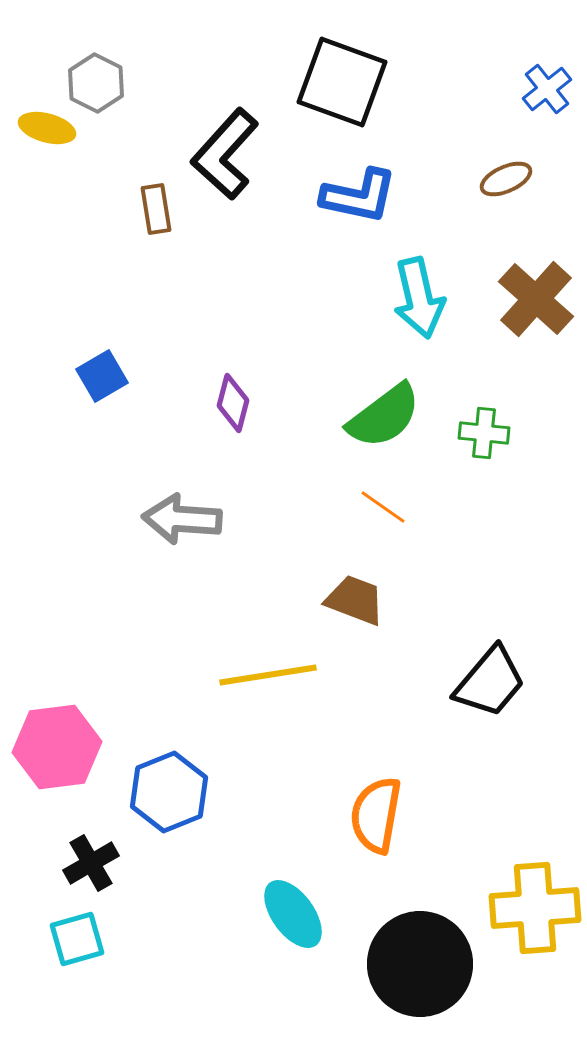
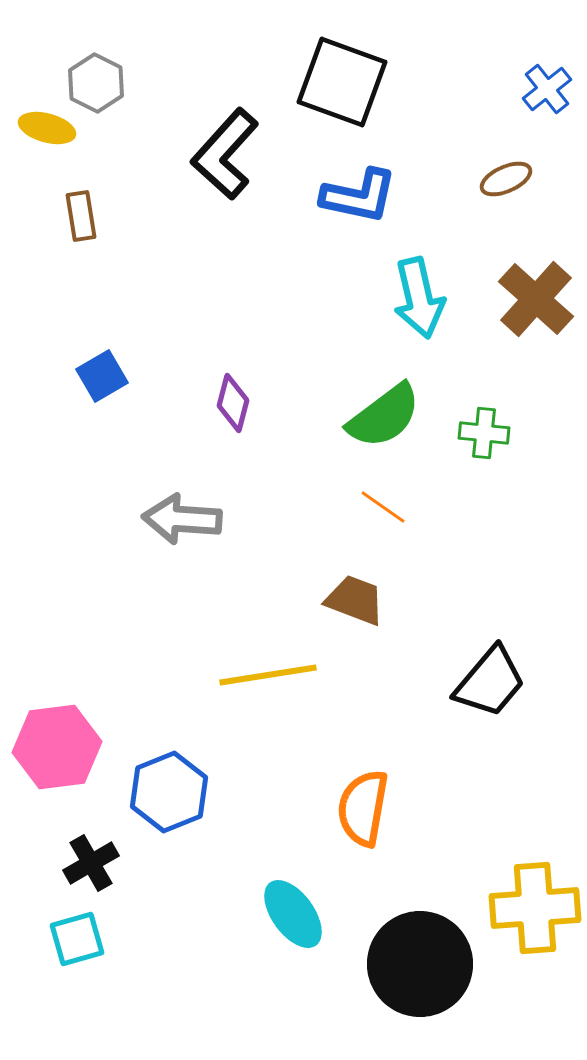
brown rectangle: moved 75 px left, 7 px down
orange semicircle: moved 13 px left, 7 px up
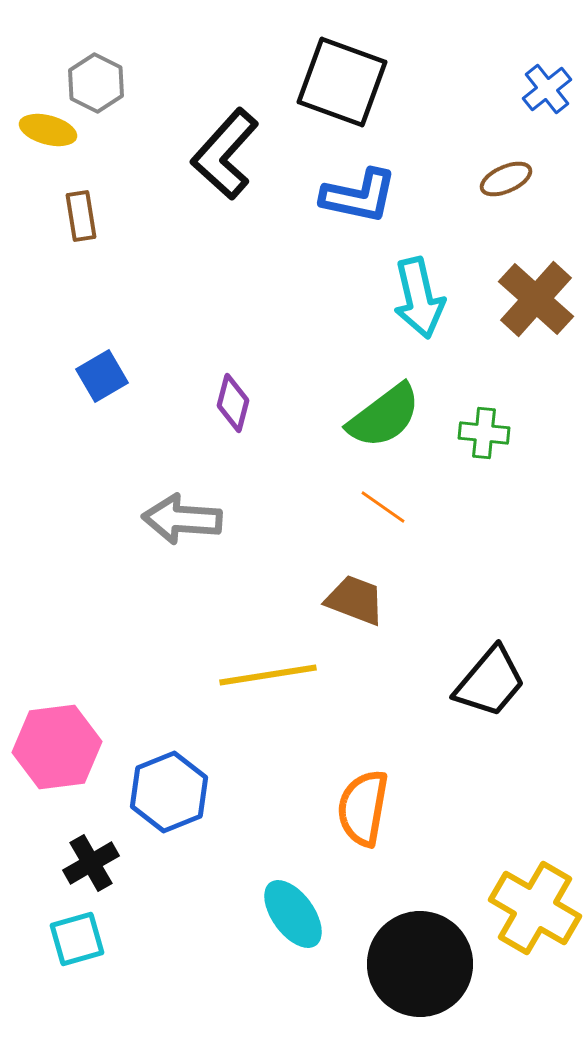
yellow ellipse: moved 1 px right, 2 px down
yellow cross: rotated 34 degrees clockwise
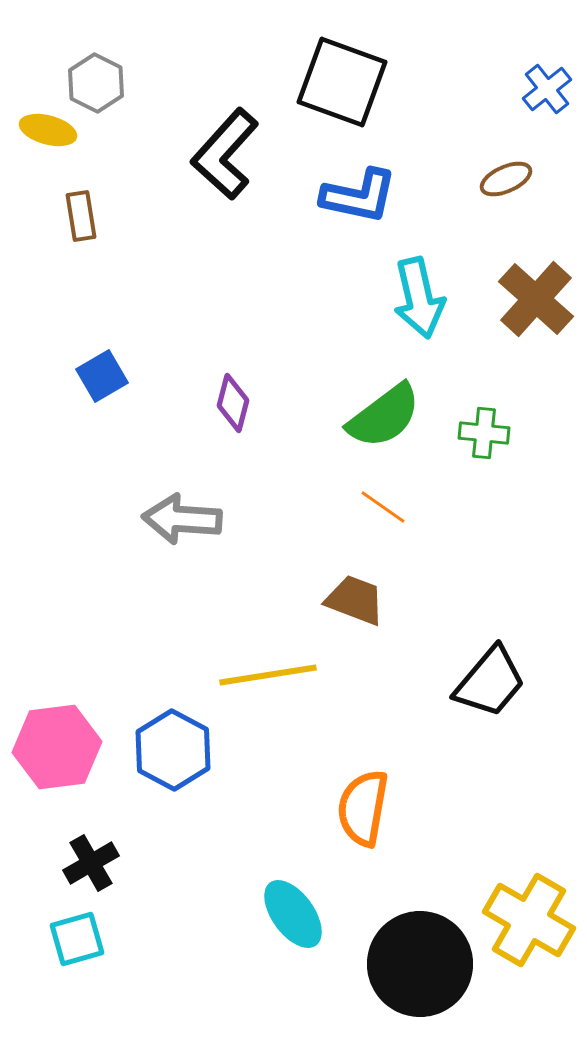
blue hexagon: moved 4 px right, 42 px up; rotated 10 degrees counterclockwise
yellow cross: moved 6 px left, 12 px down
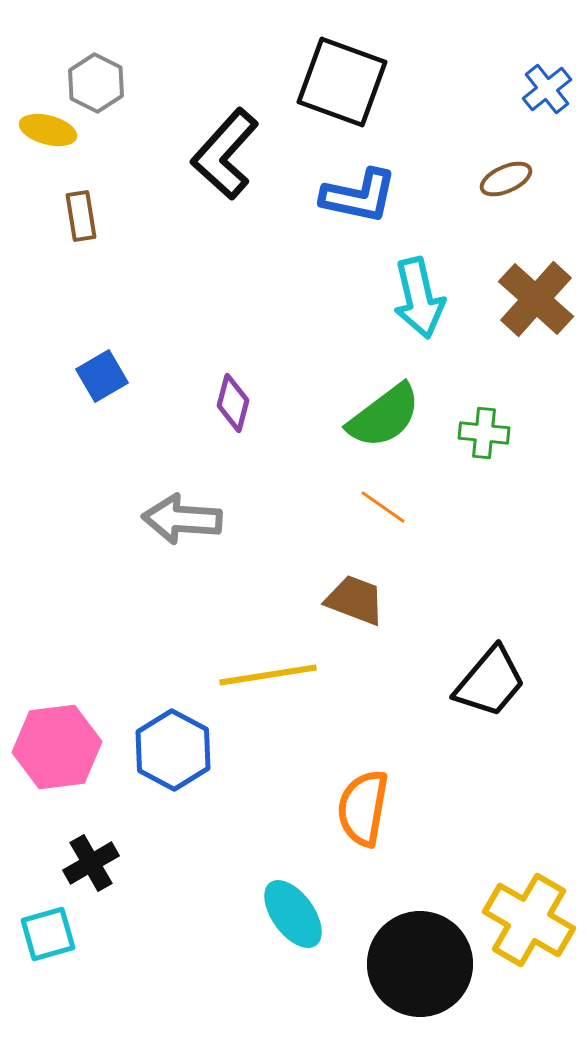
cyan square: moved 29 px left, 5 px up
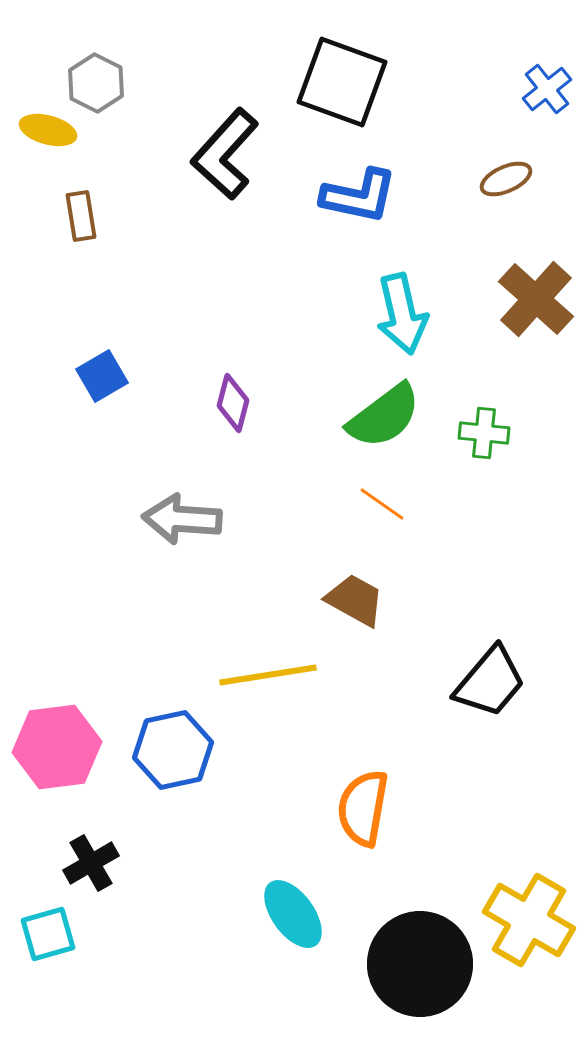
cyan arrow: moved 17 px left, 16 px down
orange line: moved 1 px left, 3 px up
brown trapezoid: rotated 8 degrees clockwise
blue hexagon: rotated 20 degrees clockwise
